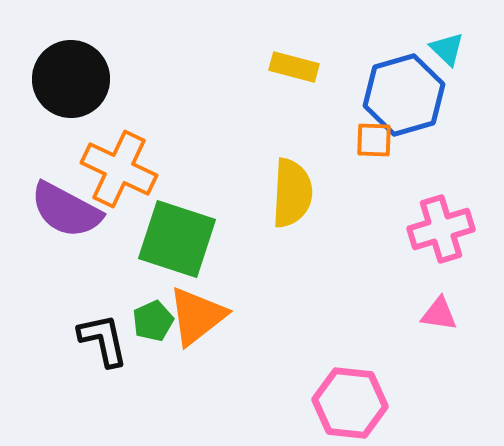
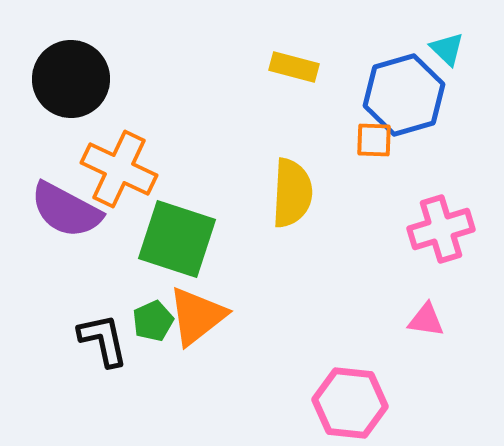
pink triangle: moved 13 px left, 6 px down
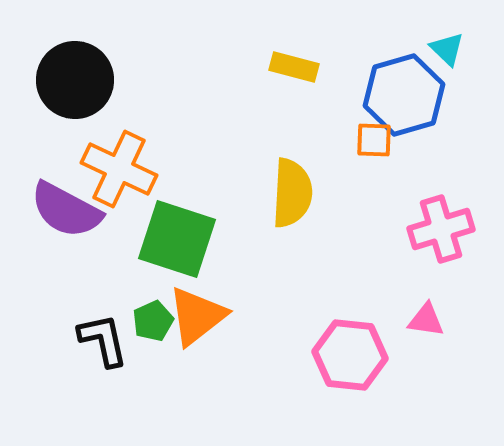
black circle: moved 4 px right, 1 px down
pink hexagon: moved 48 px up
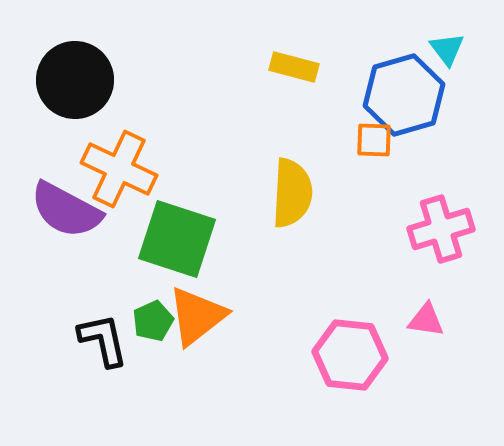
cyan triangle: rotated 9 degrees clockwise
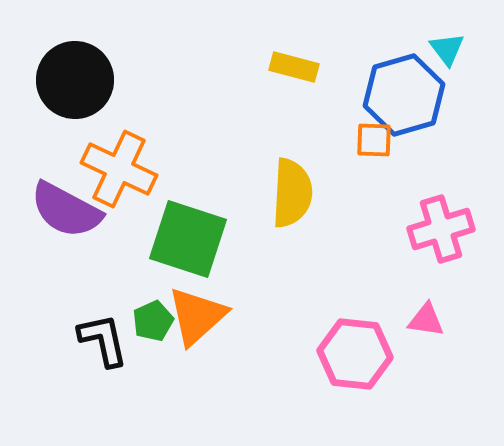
green square: moved 11 px right
orange triangle: rotated 4 degrees counterclockwise
pink hexagon: moved 5 px right, 1 px up
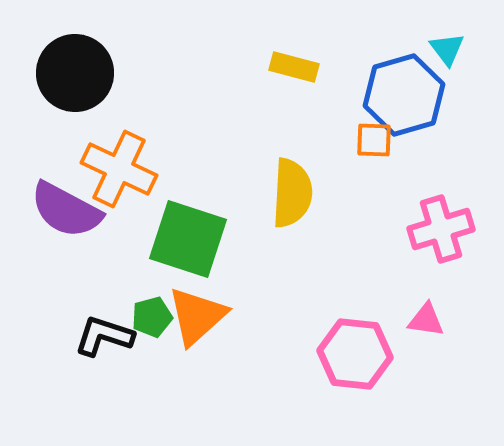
black circle: moved 7 px up
green pentagon: moved 1 px left, 4 px up; rotated 9 degrees clockwise
black L-shape: moved 1 px right, 4 px up; rotated 60 degrees counterclockwise
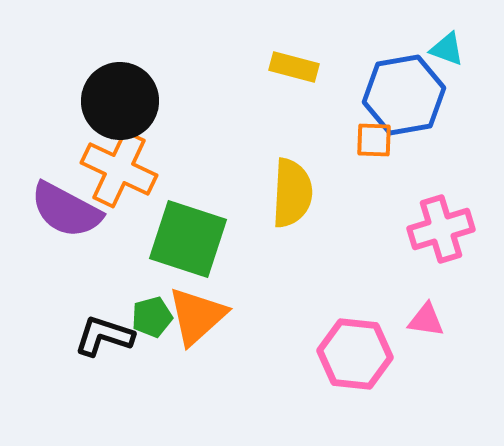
cyan triangle: rotated 33 degrees counterclockwise
black circle: moved 45 px right, 28 px down
blue hexagon: rotated 6 degrees clockwise
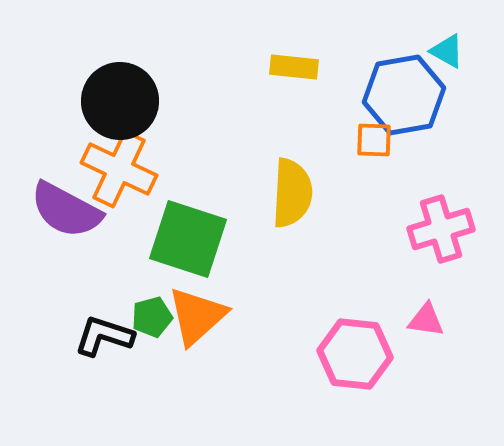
cyan triangle: moved 2 px down; rotated 9 degrees clockwise
yellow rectangle: rotated 9 degrees counterclockwise
